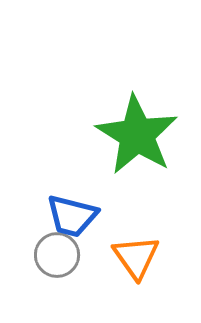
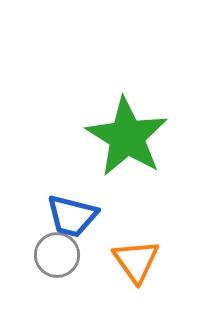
green star: moved 10 px left, 2 px down
orange triangle: moved 4 px down
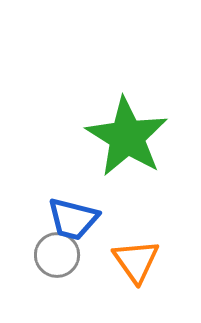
blue trapezoid: moved 1 px right, 3 px down
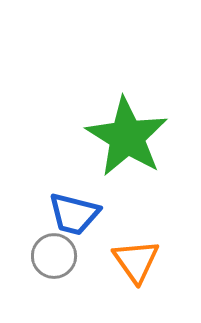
blue trapezoid: moved 1 px right, 5 px up
gray circle: moved 3 px left, 1 px down
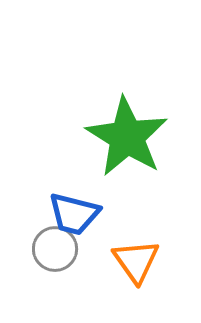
gray circle: moved 1 px right, 7 px up
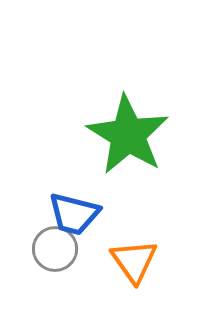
green star: moved 1 px right, 2 px up
orange triangle: moved 2 px left
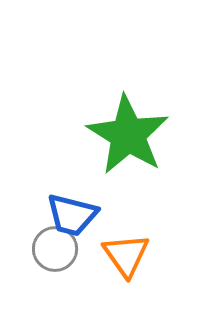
blue trapezoid: moved 2 px left, 1 px down
orange triangle: moved 8 px left, 6 px up
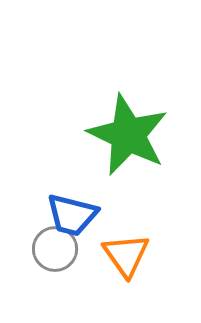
green star: rotated 6 degrees counterclockwise
